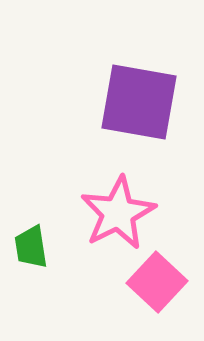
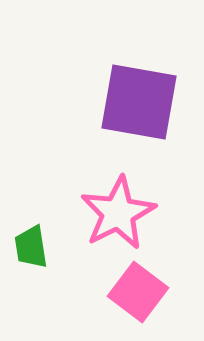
pink square: moved 19 px left, 10 px down; rotated 6 degrees counterclockwise
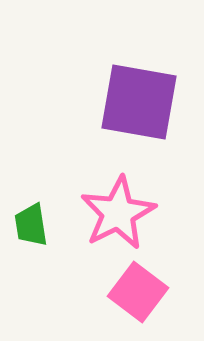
green trapezoid: moved 22 px up
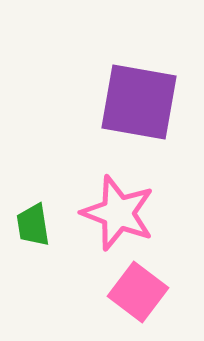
pink star: rotated 24 degrees counterclockwise
green trapezoid: moved 2 px right
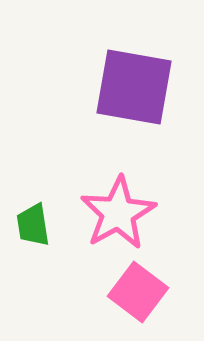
purple square: moved 5 px left, 15 px up
pink star: rotated 22 degrees clockwise
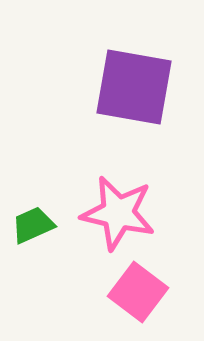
pink star: rotated 30 degrees counterclockwise
green trapezoid: rotated 75 degrees clockwise
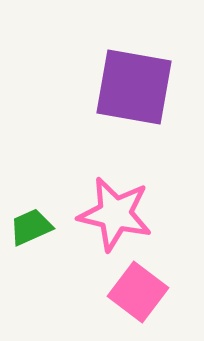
pink star: moved 3 px left, 1 px down
green trapezoid: moved 2 px left, 2 px down
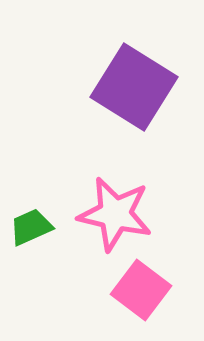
purple square: rotated 22 degrees clockwise
pink square: moved 3 px right, 2 px up
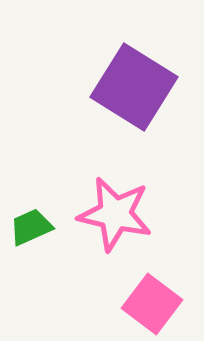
pink square: moved 11 px right, 14 px down
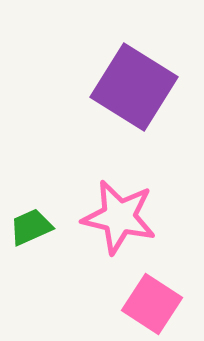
pink star: moved 4 px right, 3 px down
pink square: rotated 4 degrees counterclockwise
